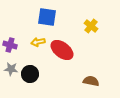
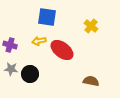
yellow arrow: moved 1 px right, 1 px up
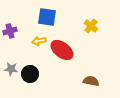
purple cross: moved 14 px up; rotated 32 degrees counterclockwise
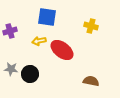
yellow cross: rotated 24 degrees counterclockwise
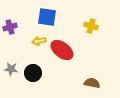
purple cross: moved 4 px up
black circle: moved 3 px right, 1 px up
brown semicircle: moved 1 px right, 2 px down
